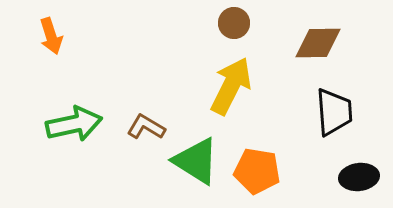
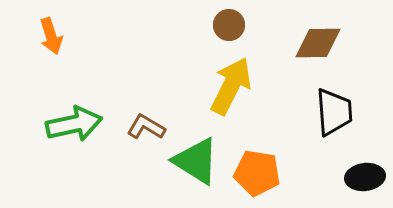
brown circle: moved 5 px left, 2 px down
orange pentagon: moved 2 px down
black ellipse: moved 6 px right
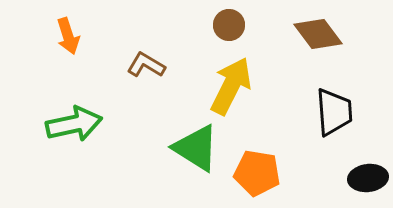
orange arrow: moved 17 px right
brown diamond: moved 9 px up; rotated 54 degrees clockwise
brown L-shape: moved 62 px up
green triangle: moved 13 px up
black ellipse: moved 3 px right, 1 px down
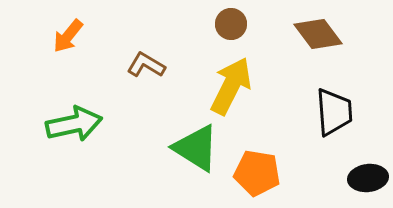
brown circle: moved 2 px right, 1 px up
orange arrow: rotated 57 degrees clockwise
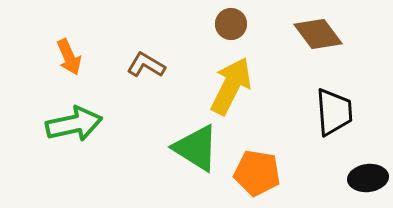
orange arrow: moved 1 px right, 21 px down; rotated 63 degrees counterclockwise
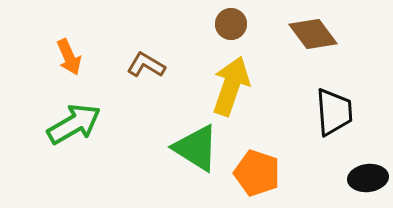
brown diamond: moved 5 px left
yellow arrow: rotated 8 degrees counterclockwise
green arrow: rotated 18 degrees counterclockwise
orange pentagon: rotated 9 degrees clockwise
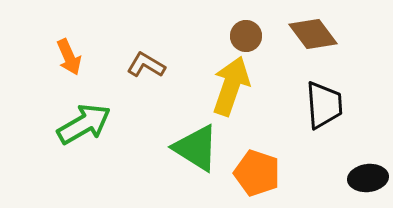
brown circle: moved 15 px right, 12 px down
black trapezoid: moved 10 px left, 7 px up
green arrow: moved 10 px right
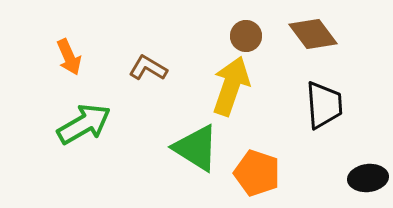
brown L-shape: moved 2 px right, 3 px down
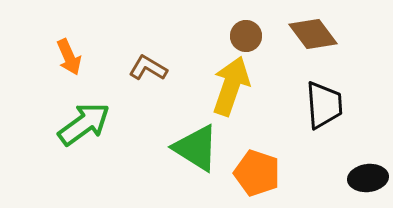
green arrow: rotated 6 degrees counterclockwise
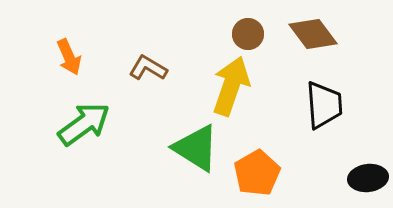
brown circle: moved 2 px right, 2 px up
orange pentagon: rotated 24 degrees clockwise
